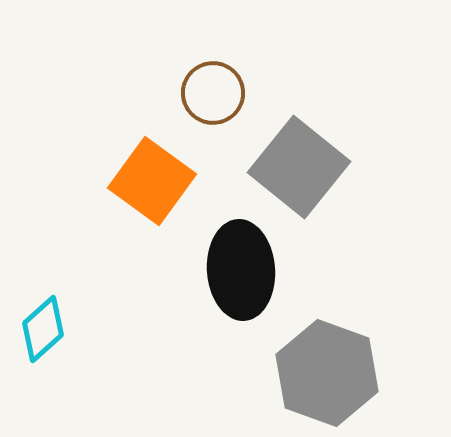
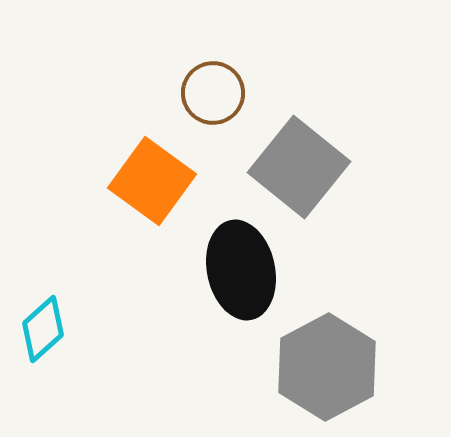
black ellipse: rotated 8 degrees counterclockwise
gray hexagon: moved 6 px up; rotated 12 degrees clockwise
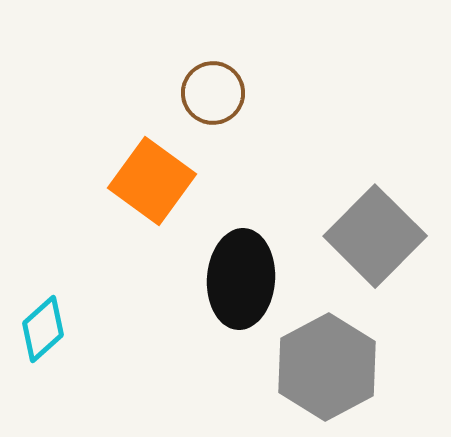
gray square: moved 76 px right, 69 px down; rotated 6 degrees clockwise
black ellipse: moved 9 px down; rotated 16 degrees clockwise
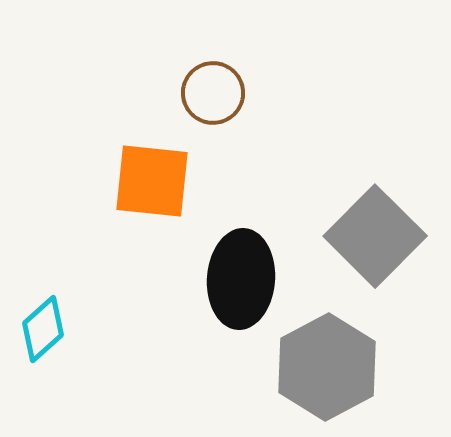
orange square: rotated 30 degrees counterclockwise
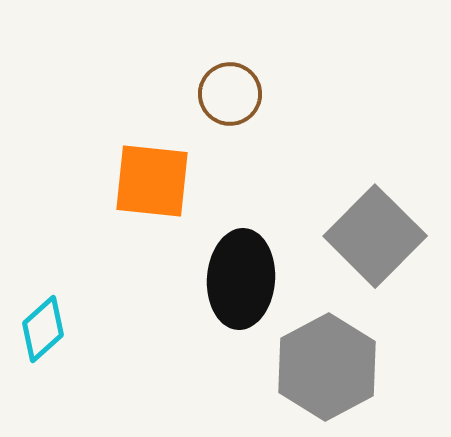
brown circle: moved 17 px right, 1 px down
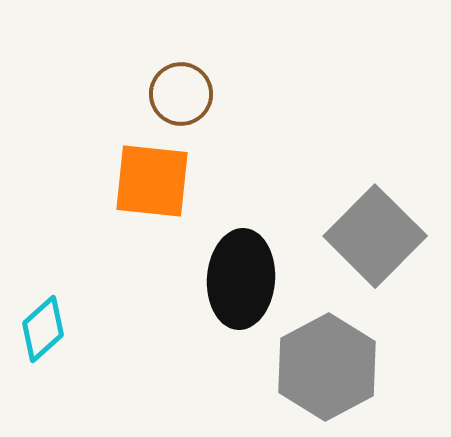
brown circle: moved 49 px left
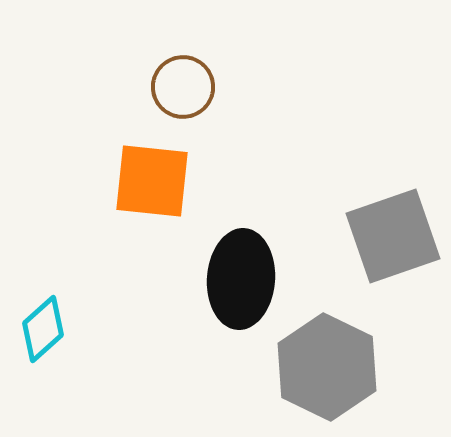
brown circle: moved 2 px right, 7 px up
gray square: moved 18 px right; rotated 26 degrees clockwise
gray hexagon: rotated 6 degrees counterclockwise
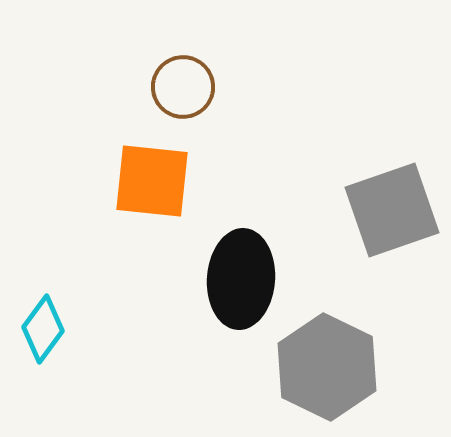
gray square: moved 1 px left, 26 px up
cyan diamond: rotated 12 degrees counterclockwise
